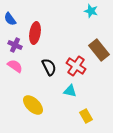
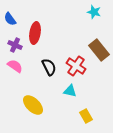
cyan star: moved 3 px right, 1 px down
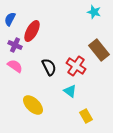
blue semicircle: rotated 64 degrees clockwise
red ellipse: moved 3 px left, 2 px up; rotated 20 degrees clockwise
cyan triangle: rotated 24 degrees clockwise
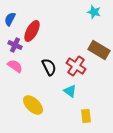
brown rectangle: rotated 20 degrees counterclockwise
yellow rectangle: rotated 24 degrees clockwise
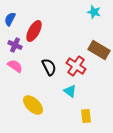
red ellipse: moved 2 px right
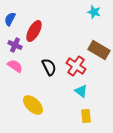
cyan triangle: moved 11 px right
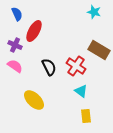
blue semicircle: moved 7 px right, 5 px up; rotated 128 degrees clockwise
yellow ellipse: moved 1 px right, 5 px up
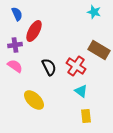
purple cross: rotated 32 degrees counterclockwise
